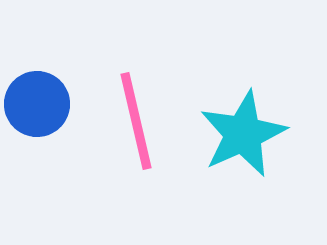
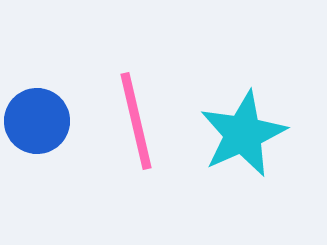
blue circle: moved 17 px down
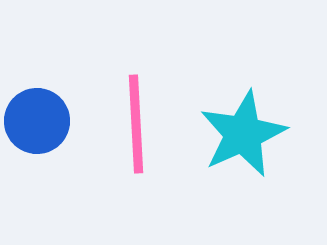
pink line: moved 3 px down; rotated 10 degrees clockwise
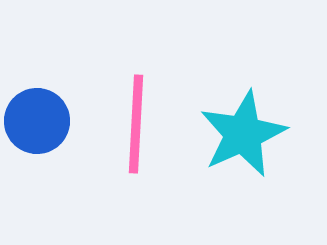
pink line: rotated 6 degrees clockwise
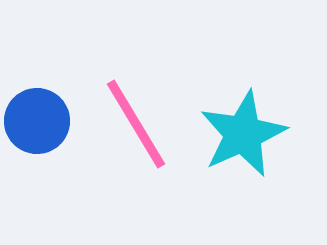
pink line: rotated 34 degrees counterclockwise
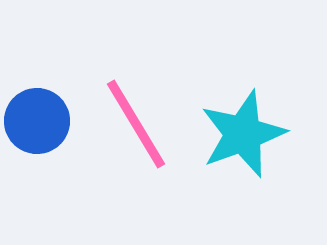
cyan star: rotated 4 degrees clockwise
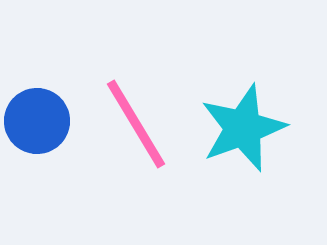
cyan star: moved 6 px up
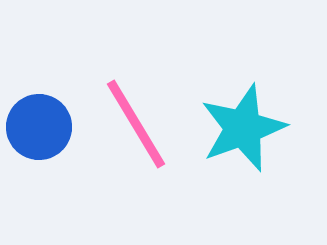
blue circle: moved 2 px right, 6 px down
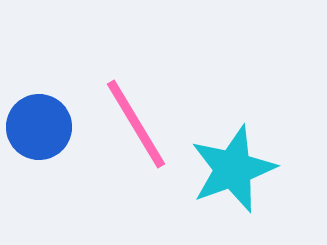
cyan star: moved 10 px left, 41 px down
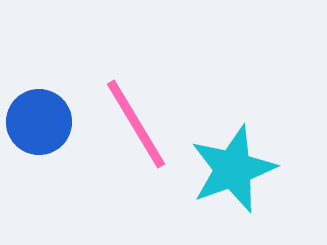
blue circle: moved 5 px up
